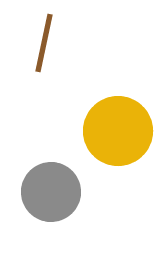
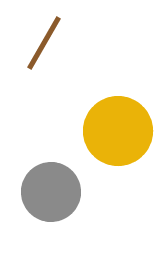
brown line: rotated 18 degrees clockwise
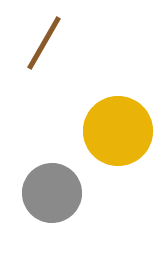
gray circle: moved 1 px right, 1 px down
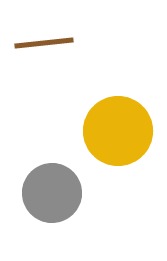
brown line: rotated 54 degrees clockwise
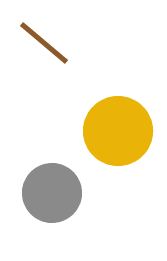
brown line: rotated 46 degrees clockwise
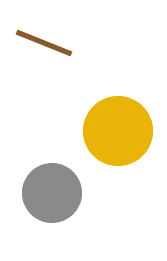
brown line: rotated 18 degrees counterclockwise
